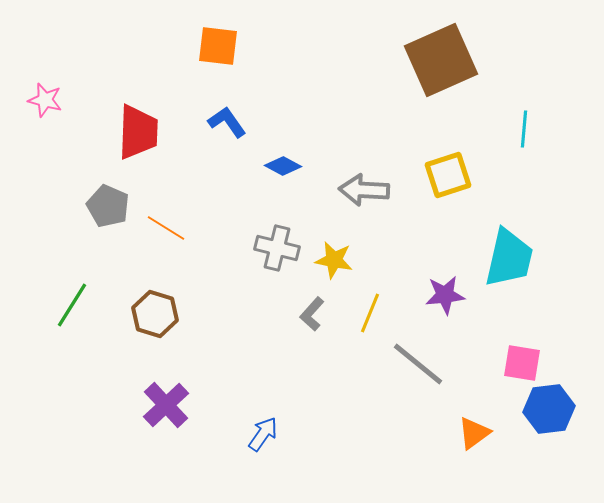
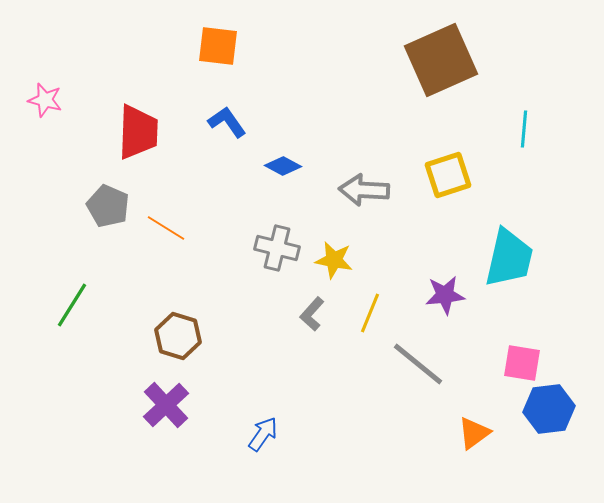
brown hexagon: moved 23 px right, 22 px down
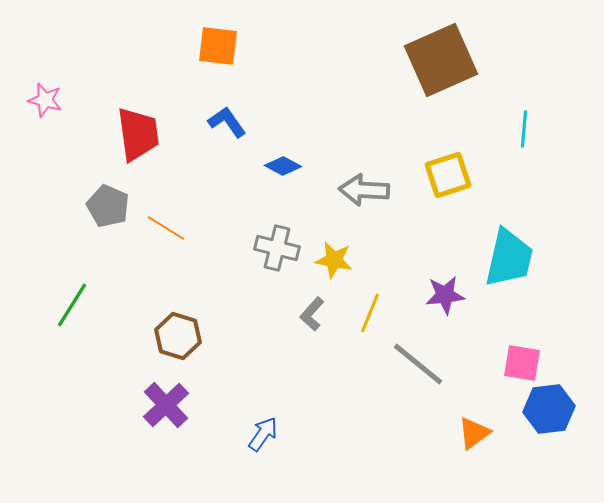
red trapezoid: moved 2 px down; rotated 10 degrees counterclockwise
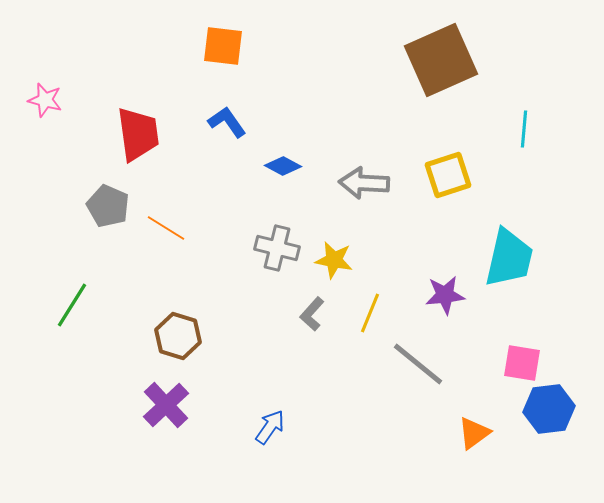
orange square: moved 5 px right
gray arrow: moved 7 px up
blue arrow: moved 7 px right, 7 px up
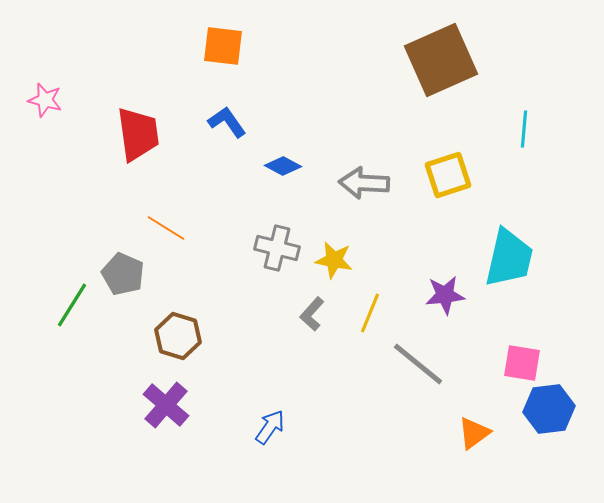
gray pentagon: moved 15 px right, 68 px down
purple cross: rotated 6 degrees counterclockwise
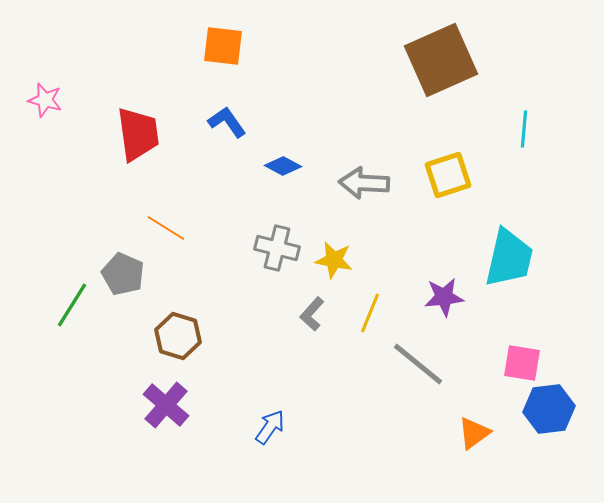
purple star: moved 1 px left, 2 px down
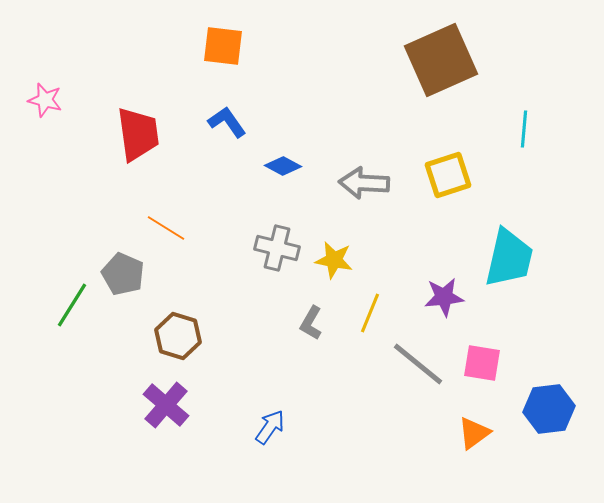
gray L-shape: moved 1 px left, 9 px down; rotated 12 degrees counterclockwise
pink square: moved 40 px left
